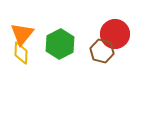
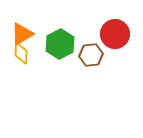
orange triangle: rotated 20 degrees clockwise
brown hexagon: moved 11 px left, 4 px down; rotated 20 degrees counterclockwise
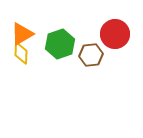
green hexagon: rotated 8 degrees clockwise
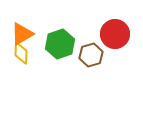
brown hexagon: rotated 10 degrees counterclockwise
